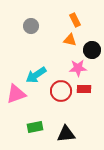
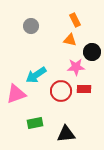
black circle: moved 2 px down
pink star: moved 2 px left, 1 px up
green rectangle: moved 4 px up
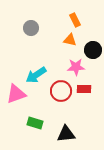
gray circle: moved 2 px down
black circle: moved 1 px right, 2 px up
green rectangle: rotated 28 degrees clockwise
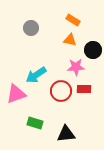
orange rectangle: moved 2 px left; rotated 32 degrees counterclockwise
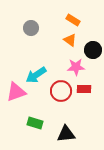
orange triangle: rotated 24 degrees clockwise
pink triangle: moved 2 px up
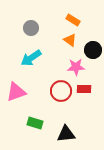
cyan arrow: moved 5 px left, 17 px up
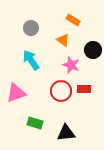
orange triangle: moved 7 px left
cyan arrow: moved 2 px down; rotated 90 degrees clockwise
pink star: moved 5 px left, 2 px up; rotated 24 degrees clockwise
pink triangle: moved 1 px down
black triangle: moved 1 px up
